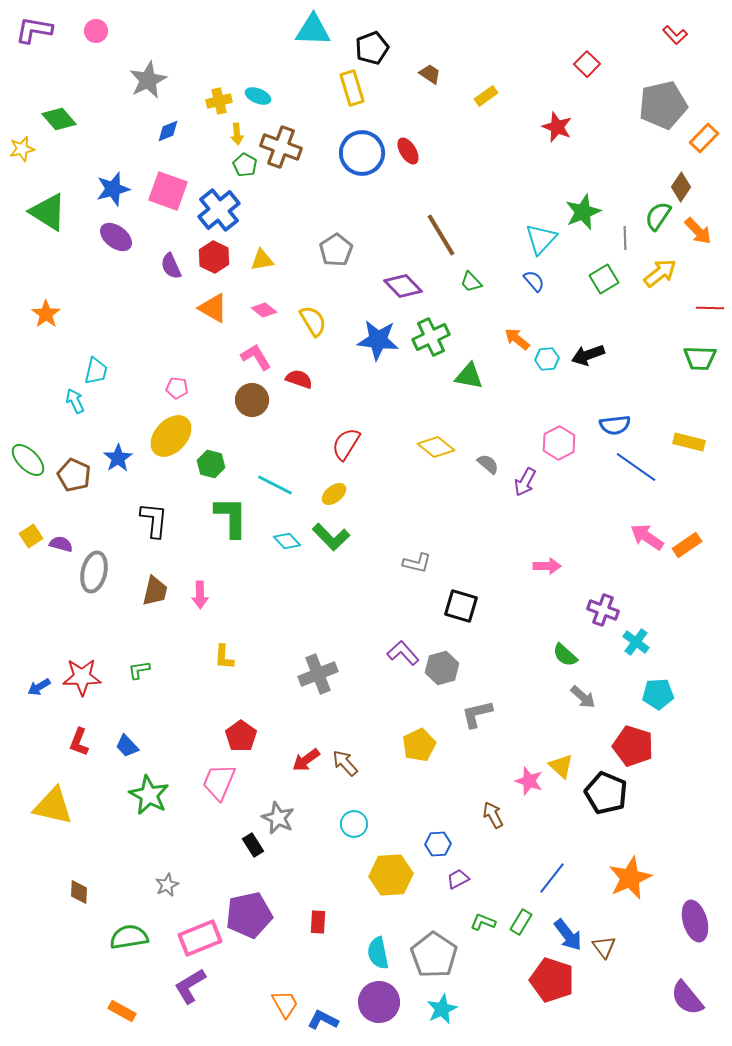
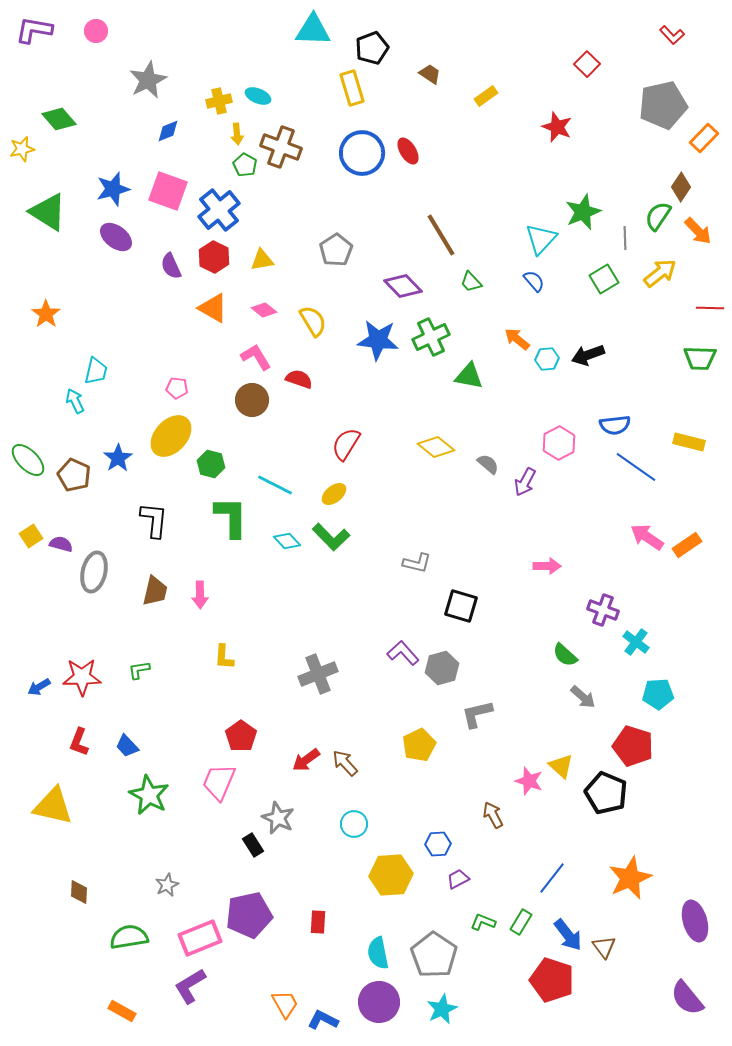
red L-shape at (675, 35): moved 3 px left
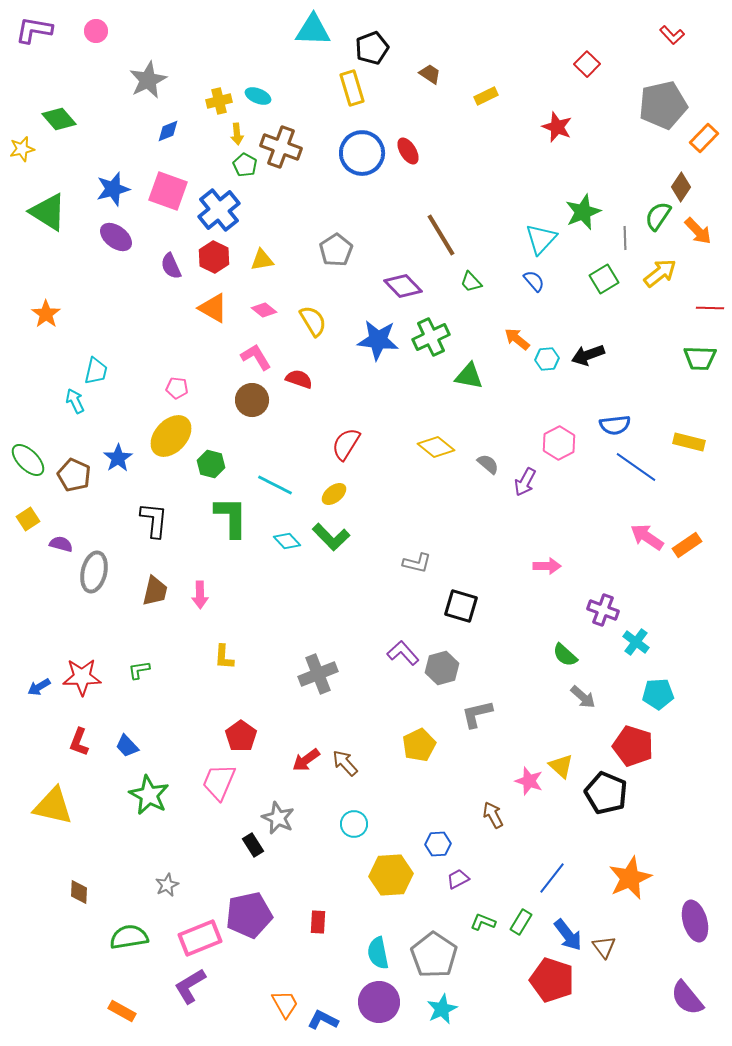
yellow rectangle at (486, 96): rotated 10 degrees clockwise
yellow square at (31, 536): moved 3 px left, 17 px up
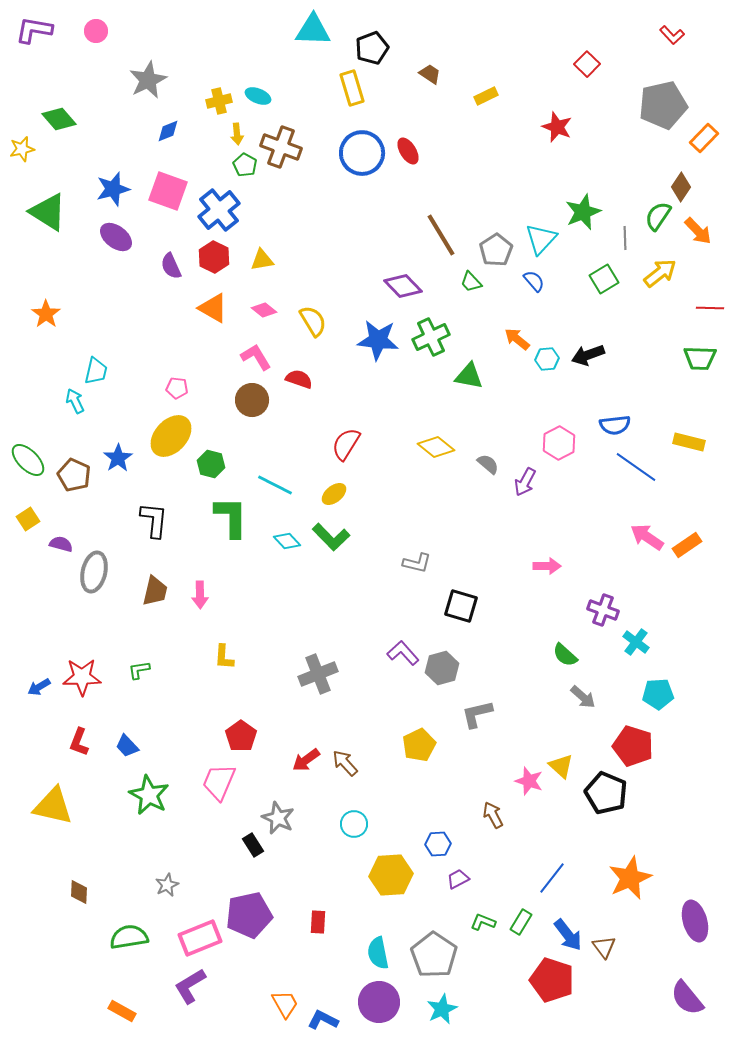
gray pentagon at (336, 250): moved 160 px right
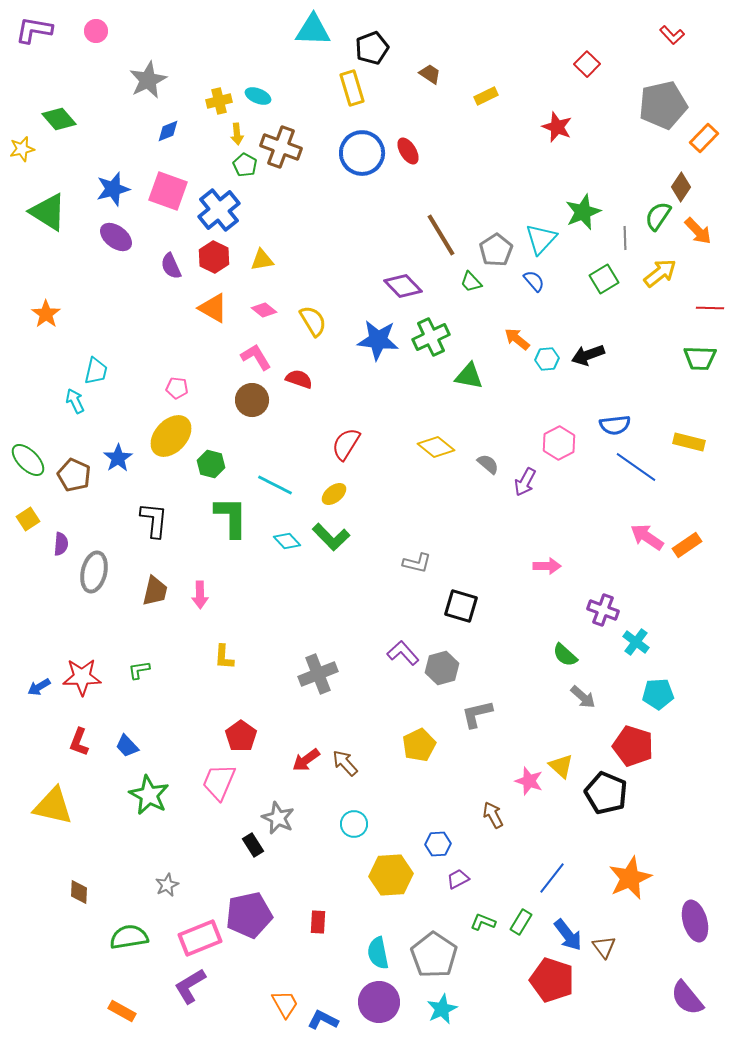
purple semicircle at (61, 544): rotated 80 degrees clockwise
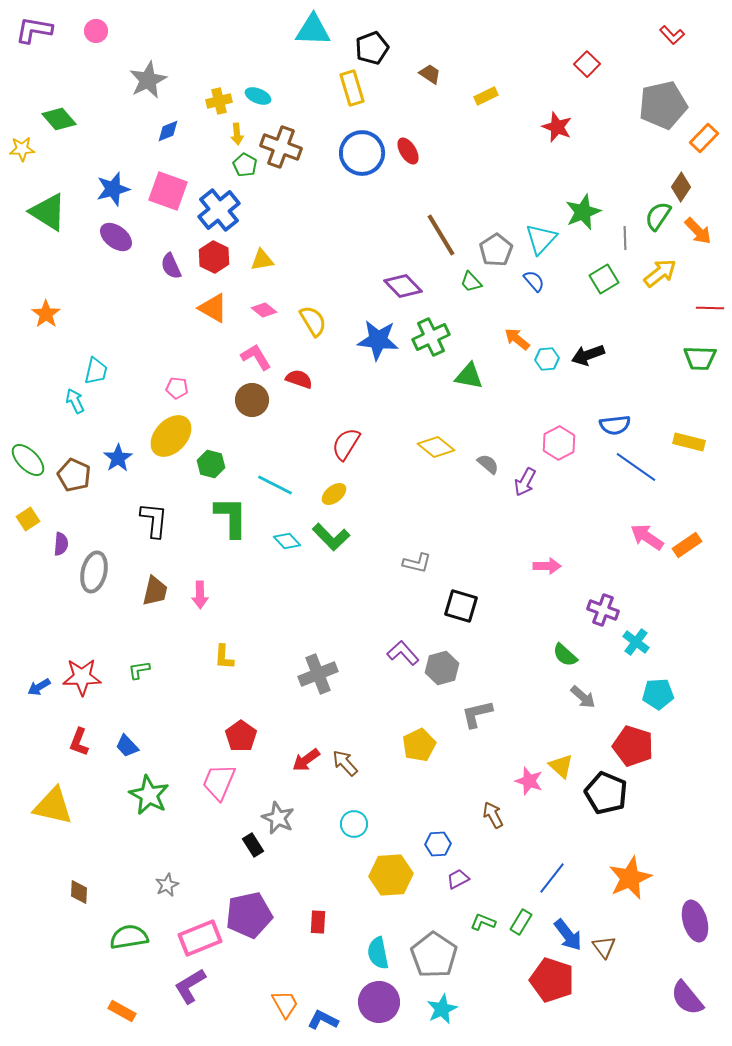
yellow star at (22, 149): rotated 10 degrees clockwise
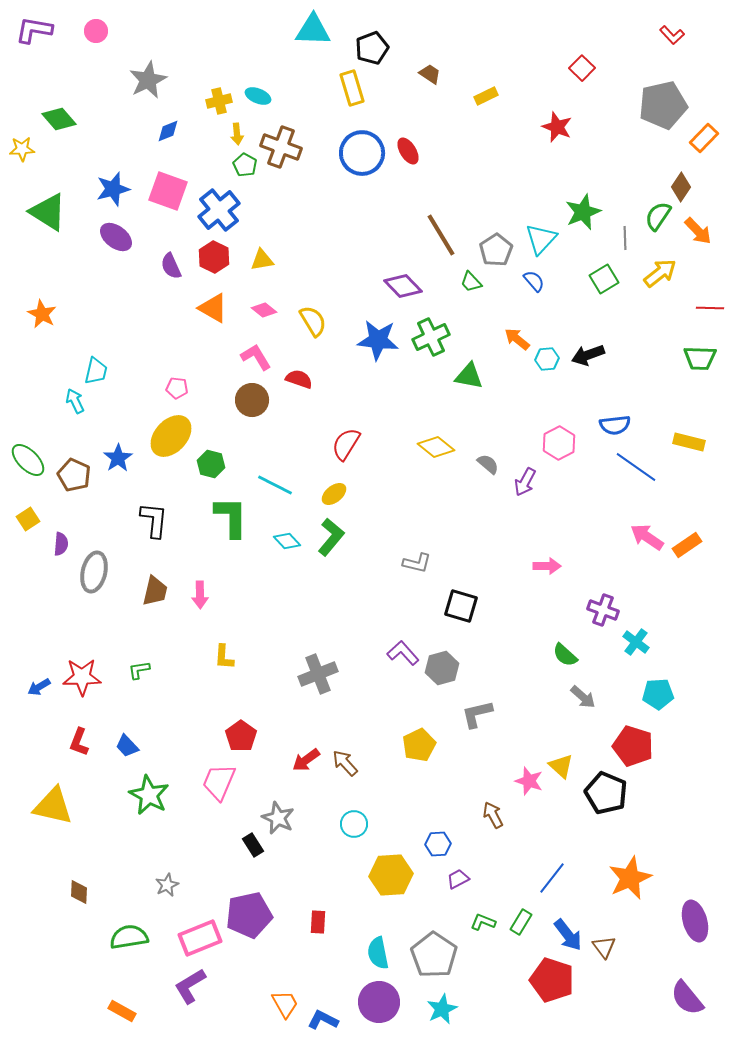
red square at (587, 64): moved 5 px left, 4 px down
orange star at (46, 314): moved 4 px left; rotated 8 degrees counterclockwise
green L-shape at (331, 537): rotated 96 degrees counterclockwise
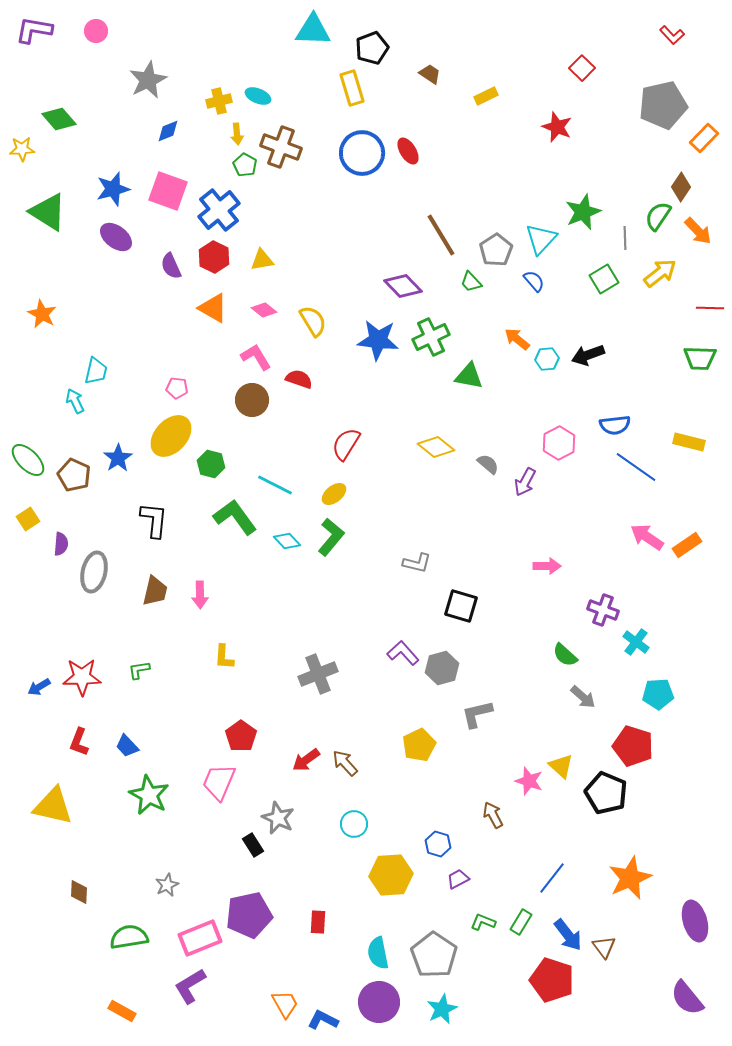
green L-shape at (231, 517): moved 4 px right; rotated 36 degrees counterclockwise
blue hexagon at (438, 844): rotated 20 degrees clockwise
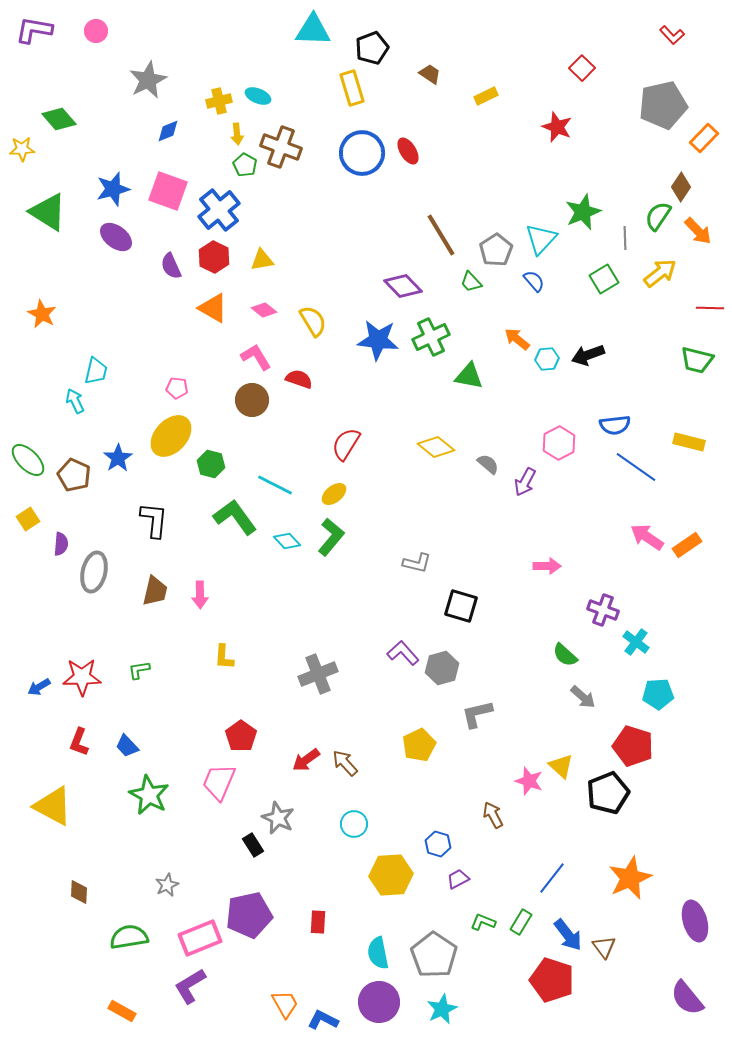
green trapezoid at (700, 358): moved 3 px left, 2 px down; rotated 12 degrees clockwise
black pentagon at (606, 793): moved 2 px right; rotated 27 degrees clockwise
yellow triangle at (53, 806): rotated 15 degrees clockwise
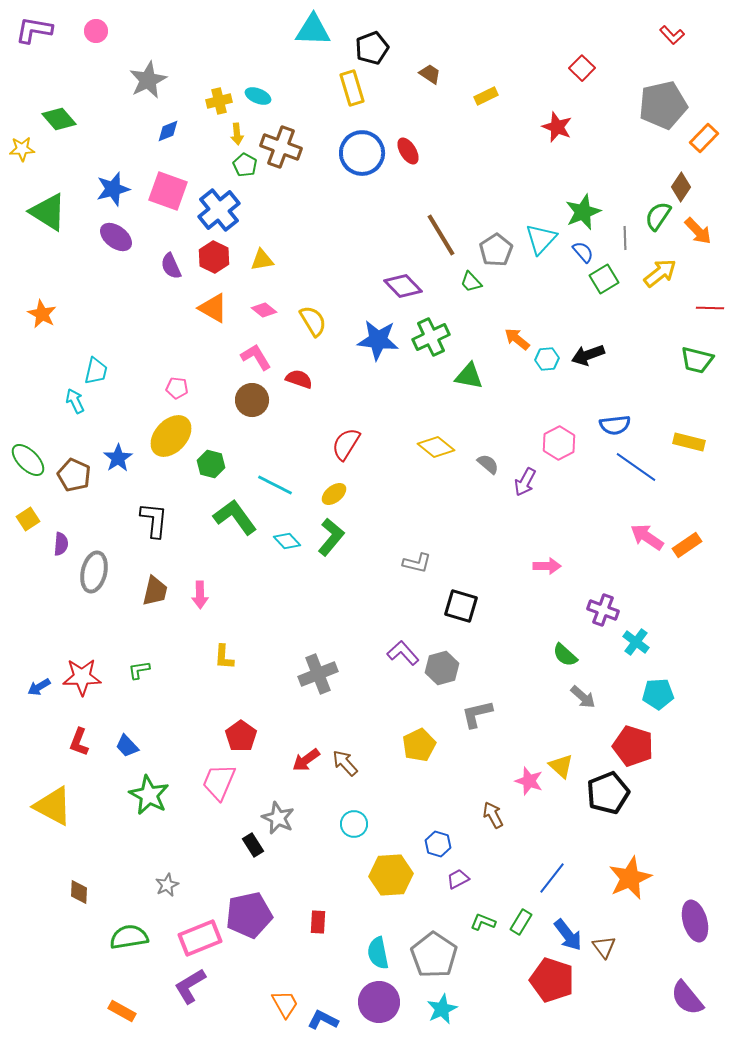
blue semicircle at (534, 281): moved 49 px right, 29 px up
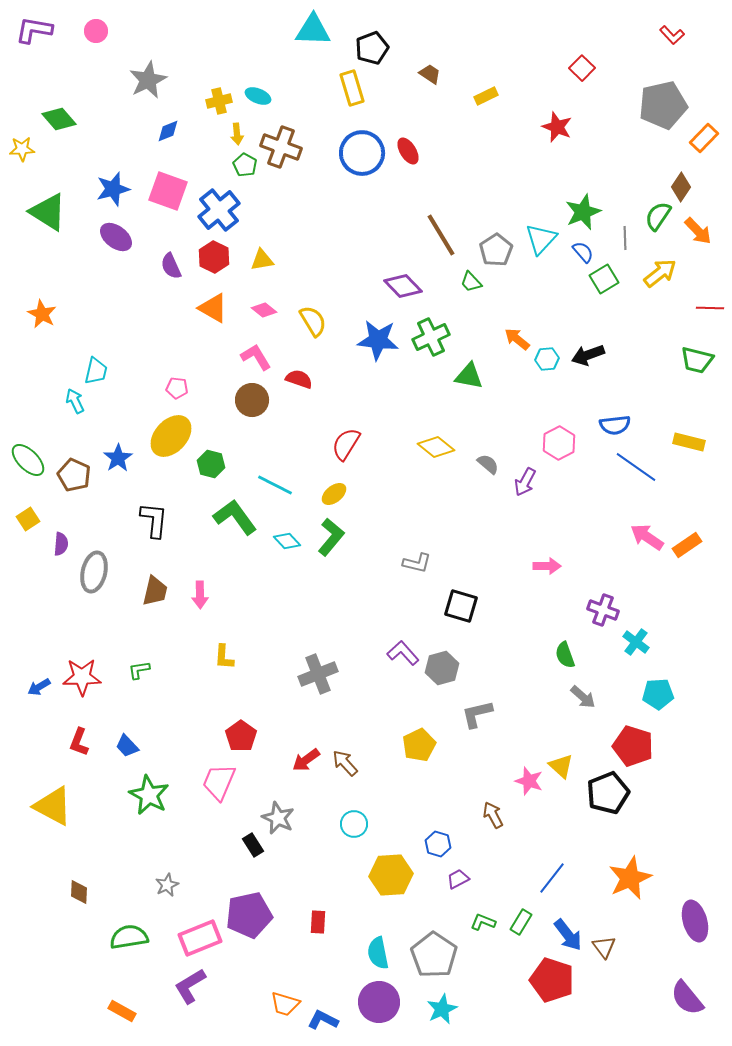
green semicircle at (565, 655): rotated 28 degrees clockwise
orange trapezoid at (285, 1004): rotated 136 degrees clockwise
